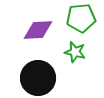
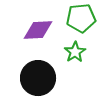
green star: rotated 25 degrees clockwise
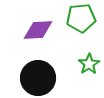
green star: moved 14 px right, 12 px down
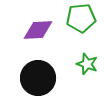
green star: moved 2 px left; rotated 20 degrees counterclockwise
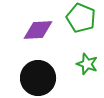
green pentagon: rotated 28 degrees clockwise
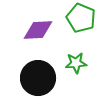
green star: moved 11 px left, 1 px up; rotated 25 degrees counterclockwise
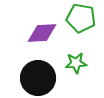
green pentagon: rotated 12 degrees counterclockwise
purple diamond: moved 4 px right, 3 px down
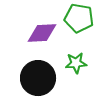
green pentagon: moved 2 px left
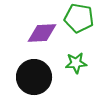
black circle: moved 4 px left, 1 px up
